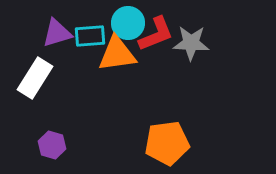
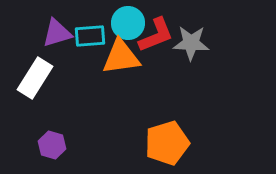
red L-shape: moved 1 px down
orange triangle: moved 4 px right, 3 px down
orange pentagon: rotated 9 degrees counterclockwise
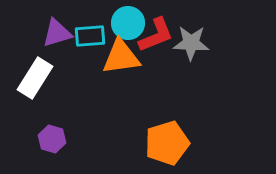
purple hexagon: moved 6 px up
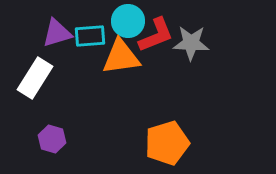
cyan circle: moved 2 px up
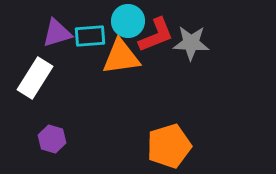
orange pentagon: moved 2 px right, 3 px down
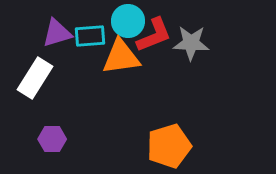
red L-shape: moved 2 px left
purple hexagon: rotated 16 degrees counterclockwise
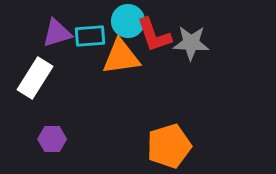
red L-shape: rotated 93 degrees clockwise
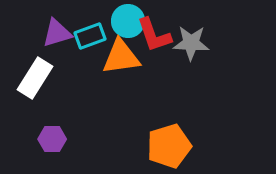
cyan rectangle: rotated 16 degrees counterclockwise
